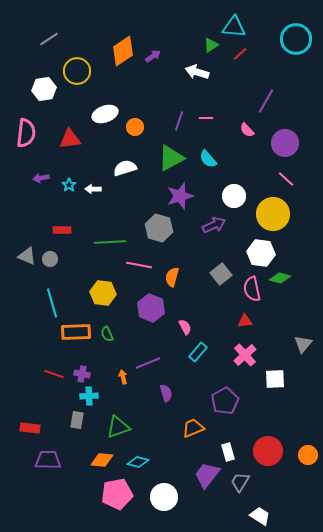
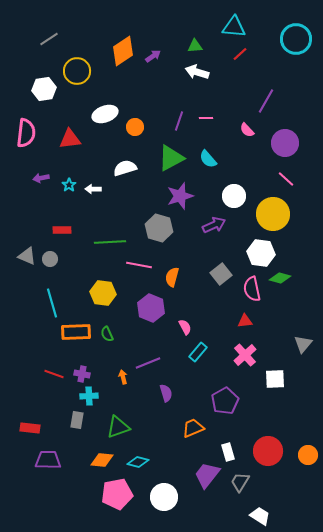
green triangle at (211, 45): moved 16 px left, 1 px down; rotated 28 degrees clockwise
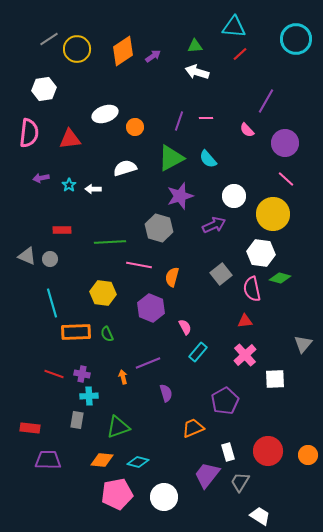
yellow circle at (77, 71): moved 22 px up
pink semicircle at (26, 133): moved 3 px right
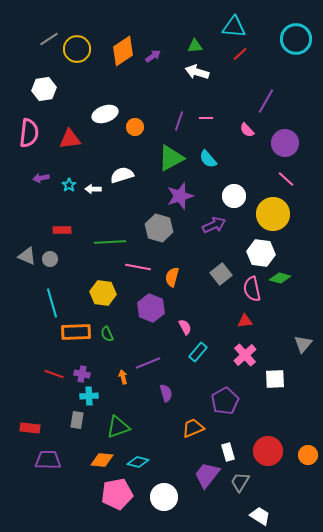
white semicircle at (125, 168): moved 3 px left, 7 px down
pink line at (139, 265): moved 1 px left, 2 px down
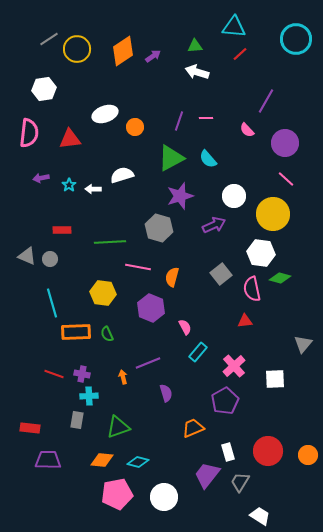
pink cross at (245, 355): moved 11 px left, 11 px down
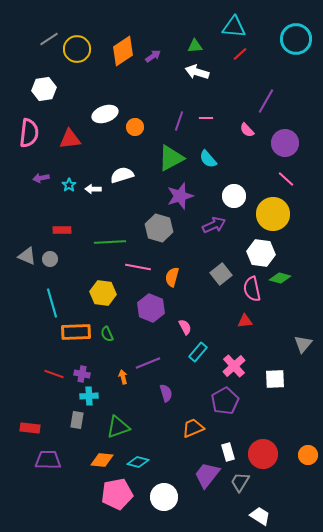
red circle at (268, 451): moved 5 px left, 3 px down
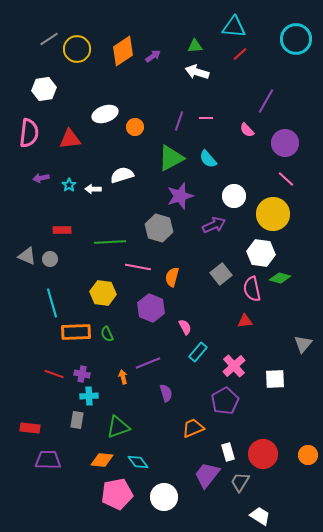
cyan diamond at (138, 462): rotated 40 degrees clockwise
